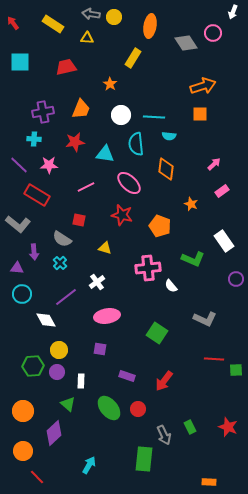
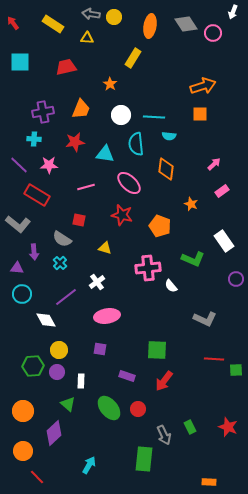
gray diamond at (186, 43): moved 19 px up
pink line at (86, 187): rotated 12 degrees clockwise
green square at (157, 333): moved 17 px down; rotated 30 degrees counterclockwise
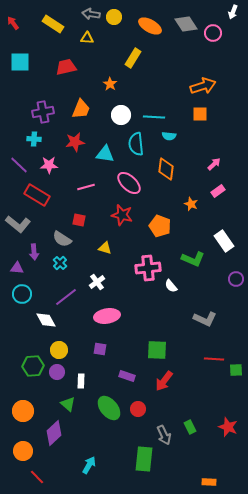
orange ellipse at (150, 26): rotated 70 degrees counterclockwise
pink rectangle at (222, 191): moved 4 px left
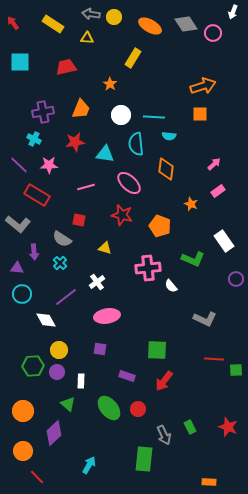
cyan cross at (34, 139): rotated 24 degrees clockwise
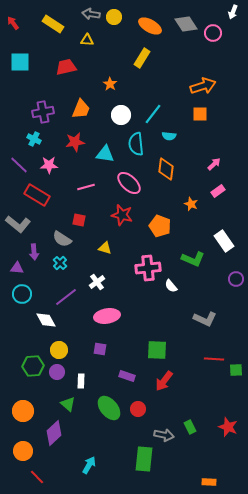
yellow triangle at (87, 38): moved 2 px down
yellow rectangle at (133, 58): moved 9 px right
cyan line at (154, 117): moved 1 px left, 3 px up; rotated 55 degrees counterclockwise
gray arrow at (164, 435): rotated 54 degrees counterclockwise
